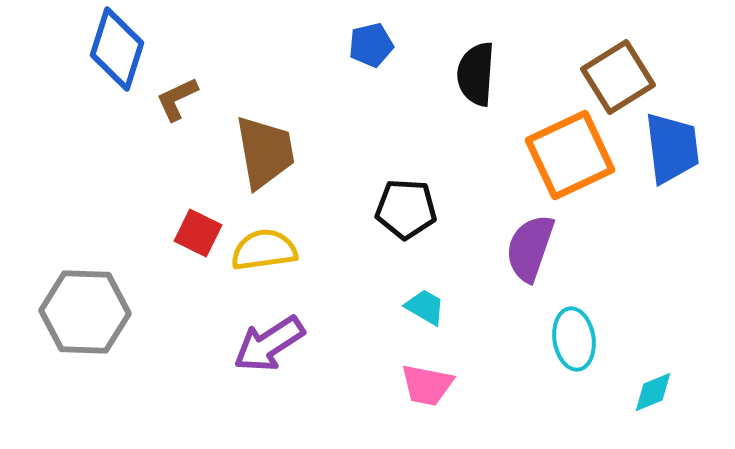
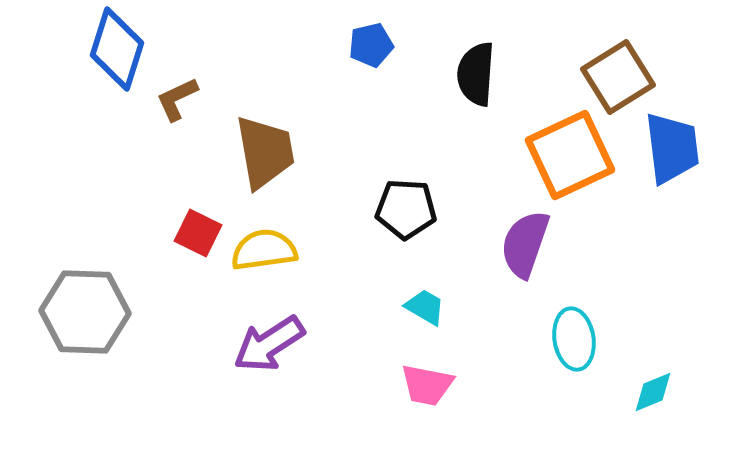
purple semicircle: moved 5 px left, 4 px up
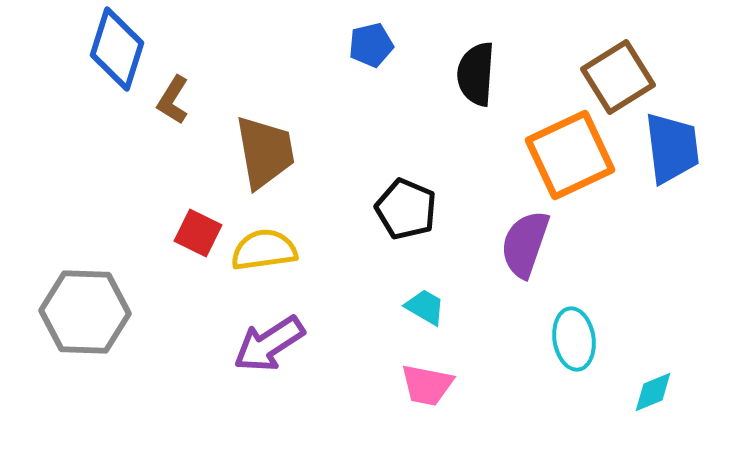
brown L-shape: moved 4 px left, 1 px down; rotated 33 degrees counterclockwise
black pentagon: rotated 20 degrees clockwise
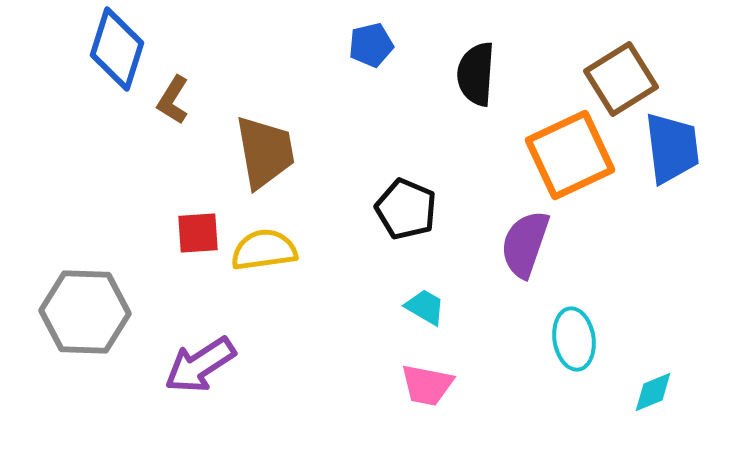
brown square: moved 3 px right, 2 px down
red square: rotated 30 degrees counterclockwise
purple arrow: moved 69 px left, 21 px down
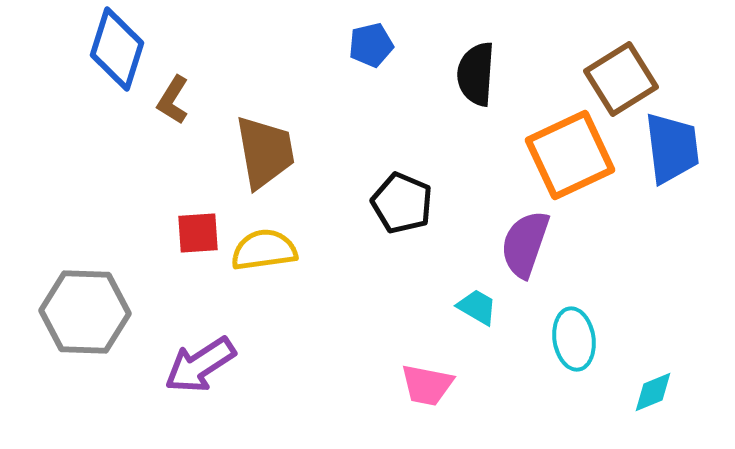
black pentagon: moved 4 px left, 6 px up
cyan trapezoid: moved 52 px right
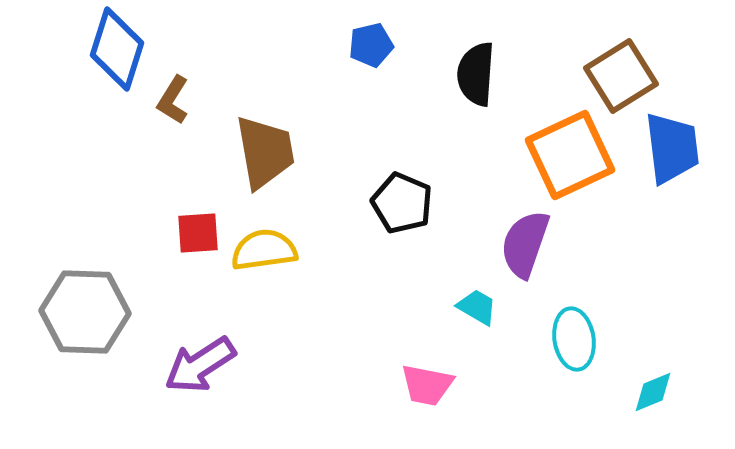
brown square: moved 3 px up
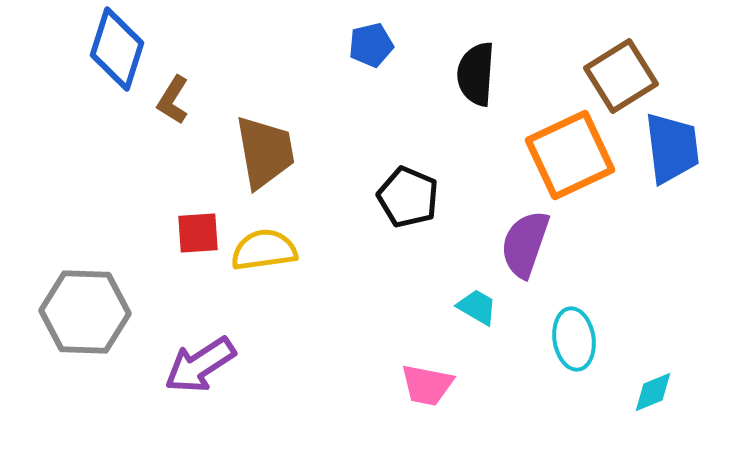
black pentagon: moved 6 px right, 6 px up
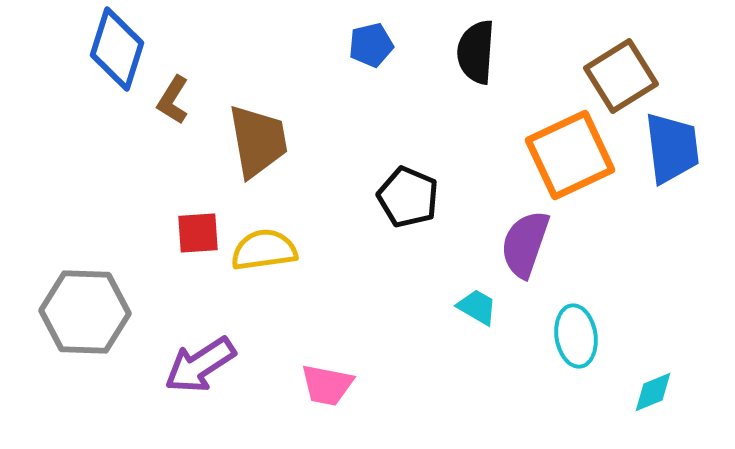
black semicircle: moved 22 px up
brown trapezoid: moved 7 px left, 11 px up
cyan ellipse: moved 2 px right, 3 px up
pink trapezoid: moved 100 px left
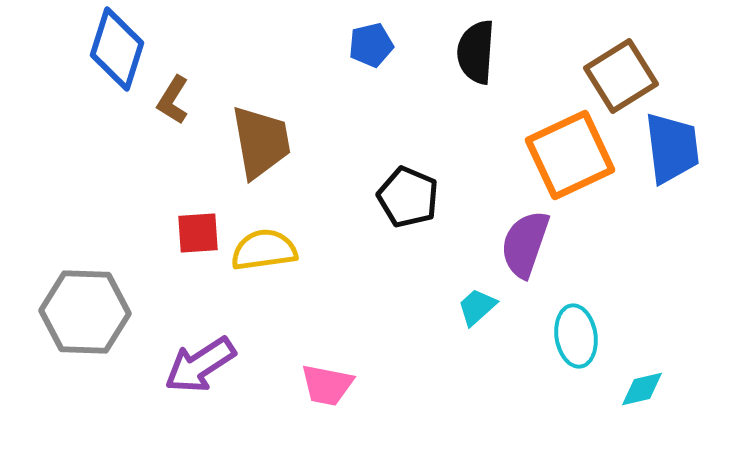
brown trapezoid: moved 3 px right, 1 px down
cyan trapezoid: rotated 72 degrees counterclockwise
cyan diamond: moved 11 px left, 3 px up; rotated 9 degrees clockwise
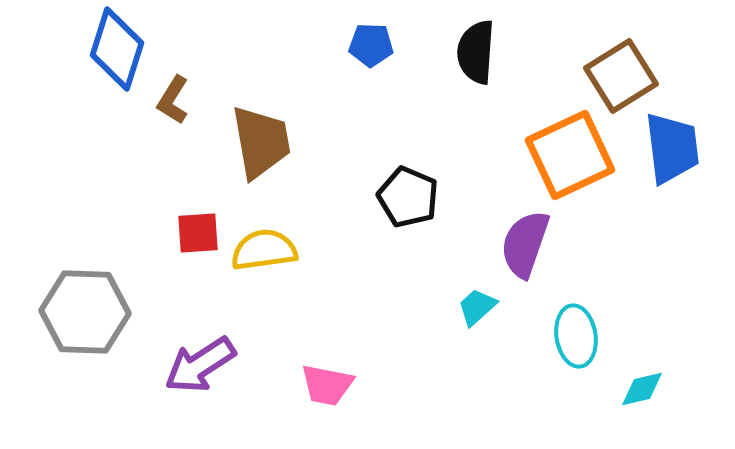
blue pentagon: rotated 15 degrees clockwise
